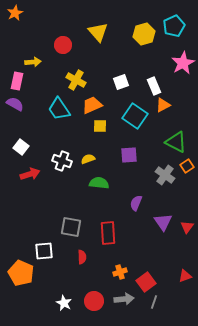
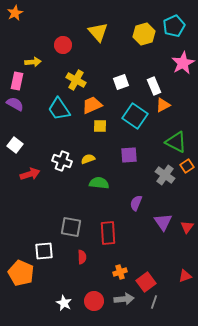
white square at (21, 147): moved 6 px left, 2 px up
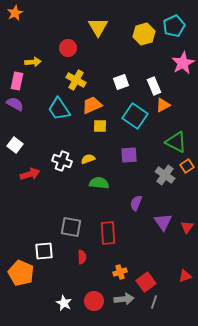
yellow triangle at (98, 32): moved 5 px up; rotated 10 degrees clockwise
red circle at (63, 45): moved 5 px right, 3 px down
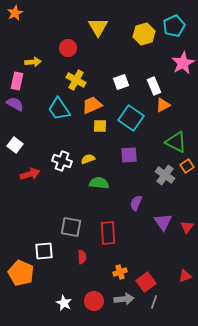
cyan square at (135, 116): moved 4 px left, 2 px down
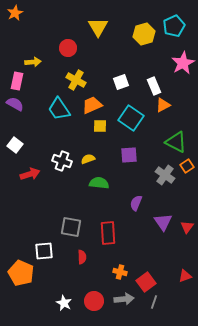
orange cross at (120, 272): rotated 32 degrees clockwise
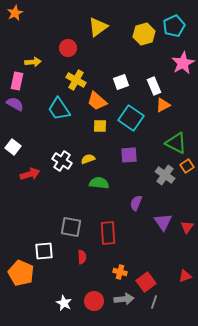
yellow triangle at (98, 27): rotated 25 degrees clockwise
orange trapezoid at (92, 105): moved 5 px right, 4 px up; rotated 115 degrees counterclockwise
green triangle at (176, 142): moved 1 px down
white square at (15, 145): moved 2 px left, 2 px down
white cross at (62, 161): rotated 12 degrees clockwise
